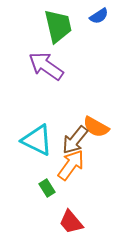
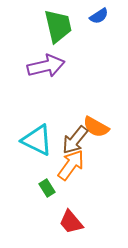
purple arrow: rotated 132 degrees clockwise
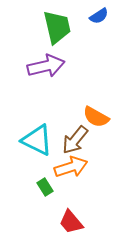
green trapezoid: moved 1 px left, 1 px down
orange semicircle: moved 10 px up
orange arrow: moved 2 px down; rotated 36 degrees clockwise
green rectangle: moved 2 px left, 1 px up
